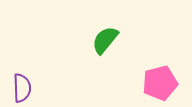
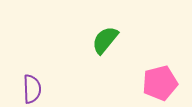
purple semicircle: moved 10 px right, 1 px down
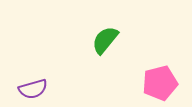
purple semicircle: moved 1 px right; rotated 76 degrees clockwise
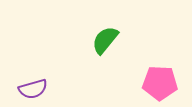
pink pentagon: rotated 16 degrees clockwise
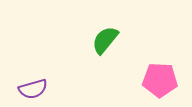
pink pentagon: moved 3 px up
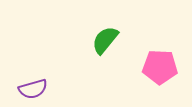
pink pentagon: moved 13 px up
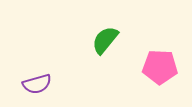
purple semicircle: moved 4 px right, 5 px up
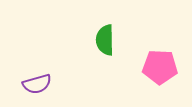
green semicircle: rotated 40 degrees counterclockwise
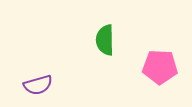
purple semicircle: moved 1 px right, 1 px down
